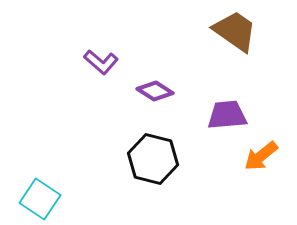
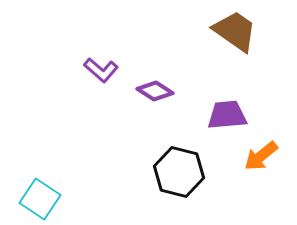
purple L-shape: moved 8 px down
black hexagon: moved 26 px right, 13 px down
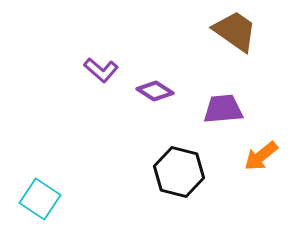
purple trapezoid: moved 4 px left, 6 px up
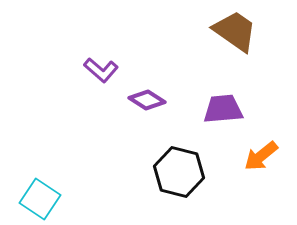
purple diamond: moved 8 px left, 9 px down
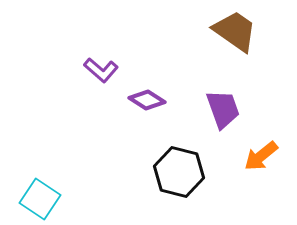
purple trapezoid: rotated 75 degrees clockwise
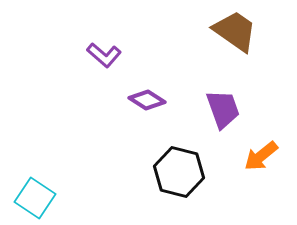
purple L-shape: moved 3 px right, 15 px up
cyan square: moved 5 px left, 1 px up
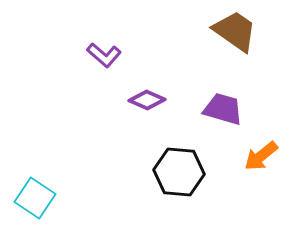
purple diamond: rotated 9 degrees counterclockwise
purple trapezoid: rotated 54 degrees counterclockwise
black hexagon: rotated 9 degrees counterclockwise
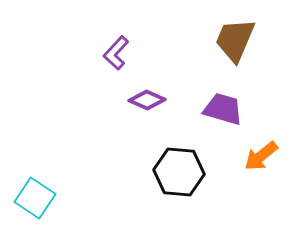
brown trapezoid: moved 9 px down; rotated 102 degrees counterclockwise
purple L-shape: moved 12 px right, 2 px up; rotated 92 degrees clockwise
